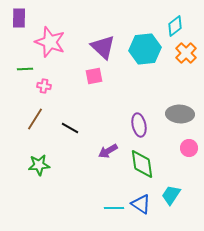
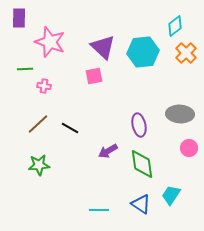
cyan hexagon: moved 2 px left, 3 px down
brown line: moved 3 px right, 5 px down; rotated 15 degrees clockwise
cyan line: moved 15 px left, 2 px down
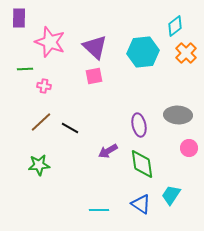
purple triangle: moved 8 px left
gray ellipse: moved 2 px left, 1 px down
brown line: moved 3 px right, 2 px up
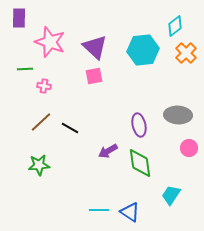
cyan hexagon: moved 2 px up
green diamond: moved 2 px left, 1 px up
blue triangle: moved 11 px left, 8 px down
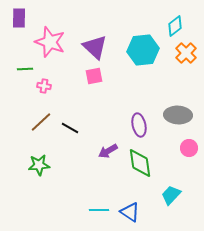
cyan trapezoid: rotated 10 degrees clockwise
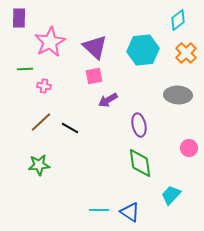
cyan diamond: moved 3 px right, 6 px up
pink star: rotated 24 degrees clockwise
gray ellipse: moved 20 px up
purple arrow: moved 51 px up
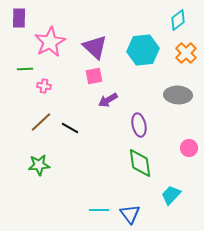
blue triangle: moved 2 px down; rotated 20 degrees clockwise
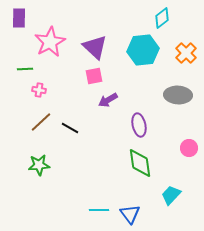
cyan diamond: moved 16 px left, 2 px up
pink cross: moved 5 px left, 4 px down
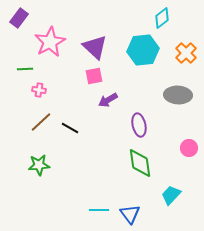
purple rectangle: rotated 36 degrees clockwise
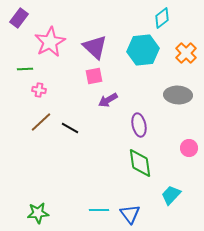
green star: moved 1 px left, 48 px down
